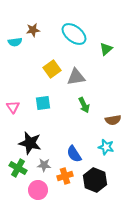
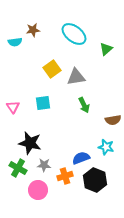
blue semicircle: moved 7 px right, 4 px down; rotated 102 degrees clockwise
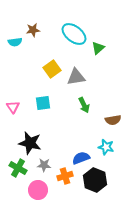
green triangle: moved 8 px left, 1 px up
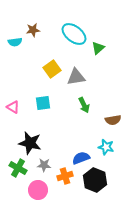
pink triangle: rotated 24 degrees counterclockwise
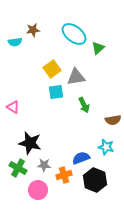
cyan square: moved 13 px right, 11 px up
orange cross: moved 1 px left, 1 px up
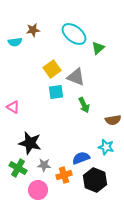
gray triangle: rotated 30 degrees clockwise
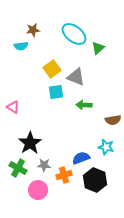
cyan semicircle: moved 6 px right, 4 px down
green arrow: rotated 119 degrees clockwise
black star: rotated 25 degrees clockwise
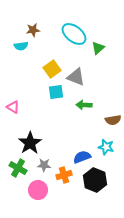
blue semicircle: moved 1 px right, 1 px up
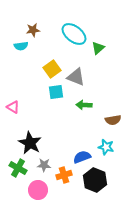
black star: rotated 10 degrees counterclockwise
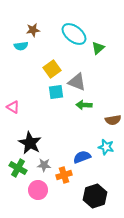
gray triangle: moved 1 px right, 5 px down
black hexagon: moved 16 px down; rotated 20 degrees clockwise
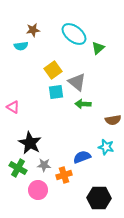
yellow square: moved 1 px right, 1 px down
gray triangle: rotated 18 degrees clockwise
green arrow: moved 1 px left, 1 px up
black hexagon: moved 4 px right, 2 px down; rotated 20 degrees clockwise
